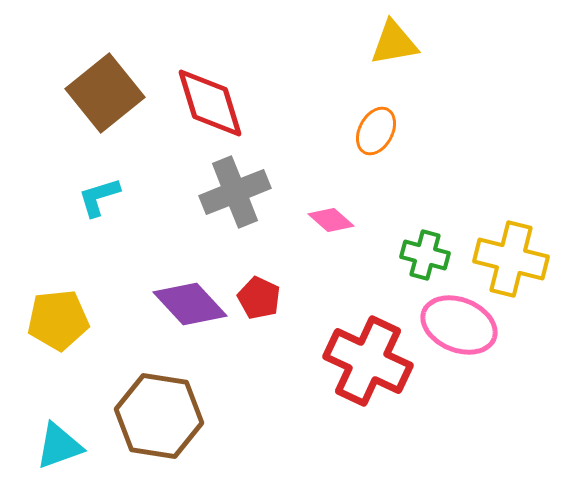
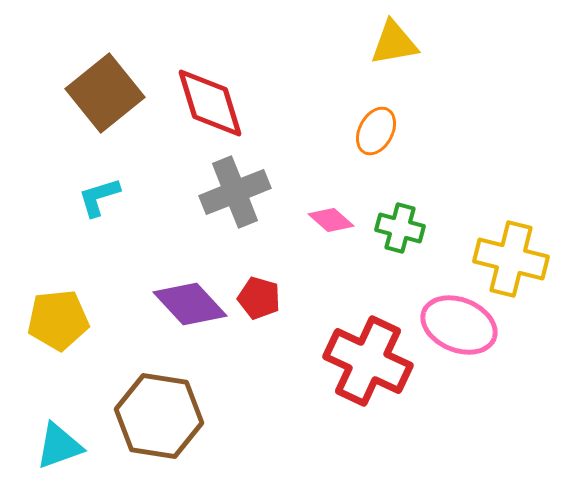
green cross: moved 25 px left, 27 px up
red pentagon: rotated 9 degrees counterclockwise
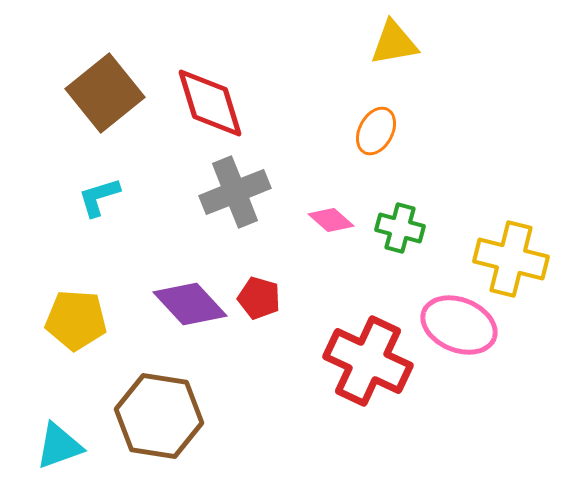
yellow pentagon: moved 18 px right; rotated 10 degrees clockwise
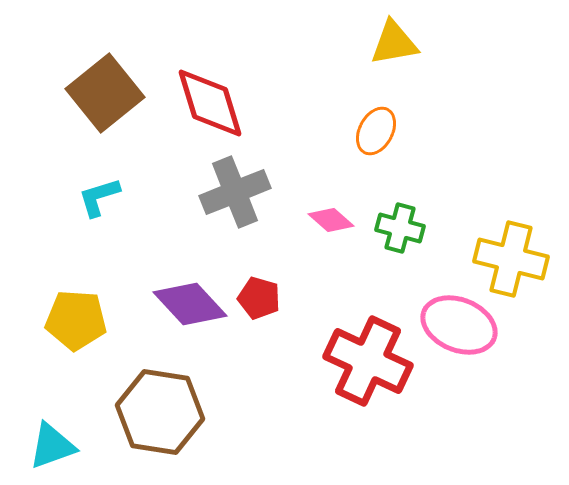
brown hexagon: moved 1 px right, 4 px up
cyan triangle: moved 7 px left
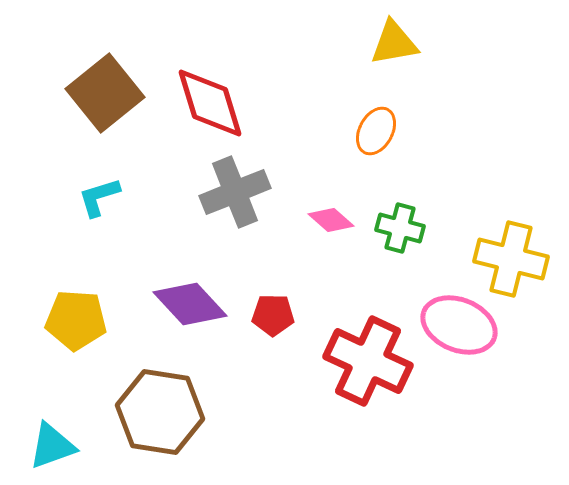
red pentagon: moved 14 px right, 17 px down; rotated 15 degrees counterclockwise
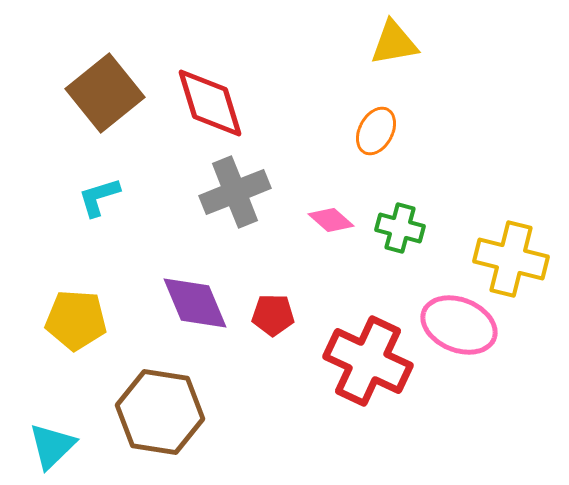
purple diamond: moved 5 px right, 1 px up; rotated 20 degrees clockwise
cyan triangle: rotated 24 degrees counterclockwise
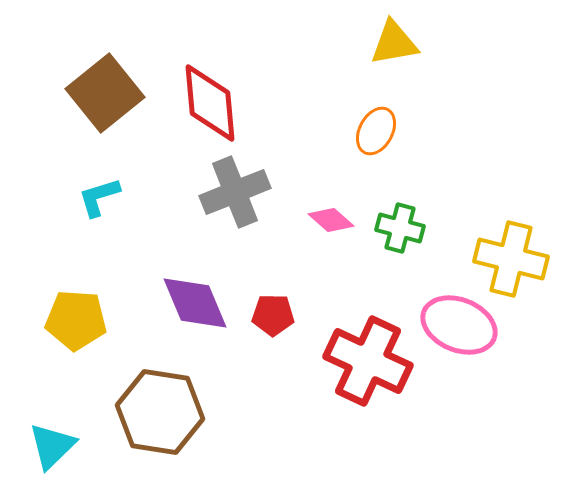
red diamond: rotated 12 degrees clockwise
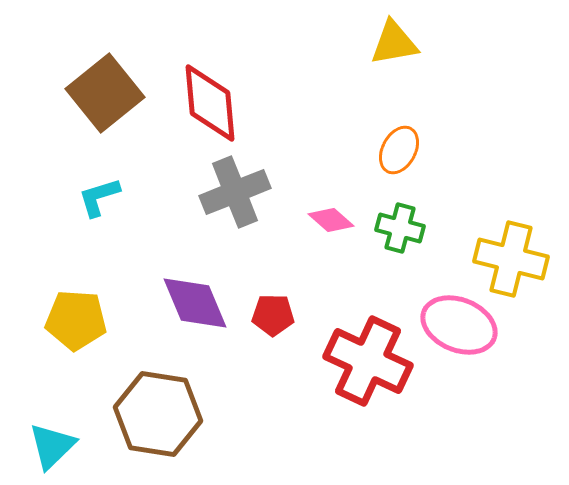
orange ellipse: moved 23 px right, 19 px down
brown hexagon: moved 2 px left, 2 px down
